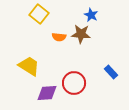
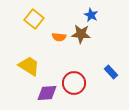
yellow square: moved 5 px left, 5 px down
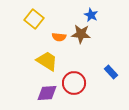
yellow trapezoid: moved 18 px right, 5 px up
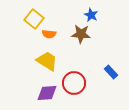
orange semicircle: moved 10 px left, 3 px up
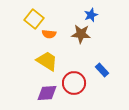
blue star: rotated 24 degrees clockwise
blue rectangle: moved 9 px left, 2 px up
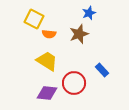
blue star: moved 2 px left, 2 px up
yellow square: rotated 12 degrees counterclockwise
brown star: moved 2 px left; rotated 24 degrees counterclockwise
purple diamond: rotated 10 degrees clockwise
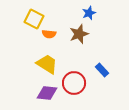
yellow trapezoid: moved 3 px down
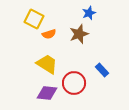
orange semicircle: rotated 24 degrees counterclockwise
